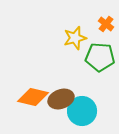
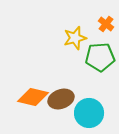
green pentagon: rotated 8 degrees counterclockwise
cyan circle: moved 7 px right, 2 px down
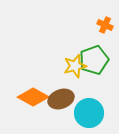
orange cross: moved 1 px left, 1 px down; rotated 14 degrees counterclockwise
yellow star: moved 28 px down
green pentagon: moved 6 px left, 3 px down; rotated 16 degrees counterclockwise
orange diamond: rotated 16 degrees clockwise
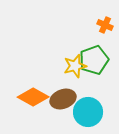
brown ellipse: moved 2 px right
cyan circle: moved 1 px left, 1 px up
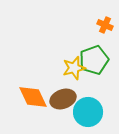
yellow star: moved 1 px left, 2 px down
orange diamond: rotated 36 degrees clockwise
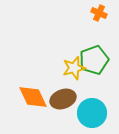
orange cross: moved 6 px left, 12 px up
cyan circle: moved 4 px right, 1 px down
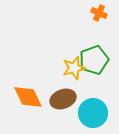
orange diamond: moved 5 px left
cyan circle: moved 1 px right
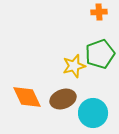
orange cross: moved 1 px up; rotated 28 degrees counterclockwise
green pentagon: moved 6 px right, 6 px up
yellow star: moved 2 px up
orange diamond: moved 1 px left
